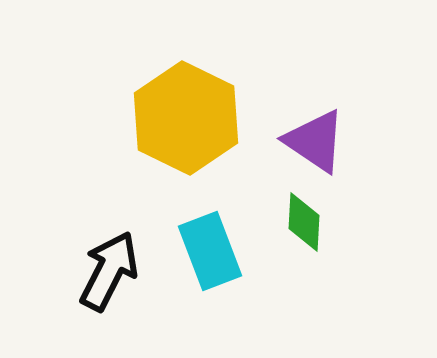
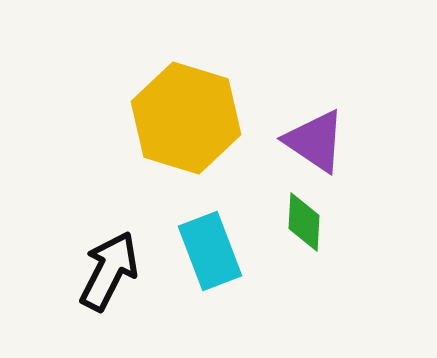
yellow hexagon: rotated 9 degrees counterclockwise
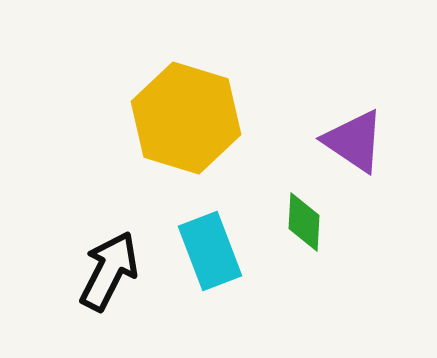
purple triangle: moved 39 px right
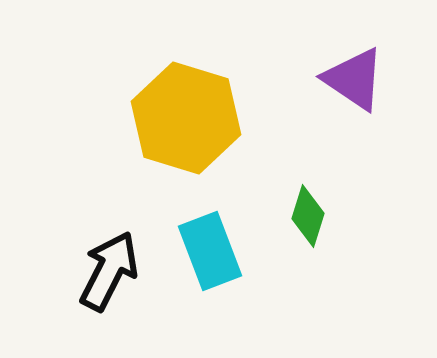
purple triangle: moved 62 px up
green diamond: moved 4 px right, 6 px up; rotated 14 degrees clockwise
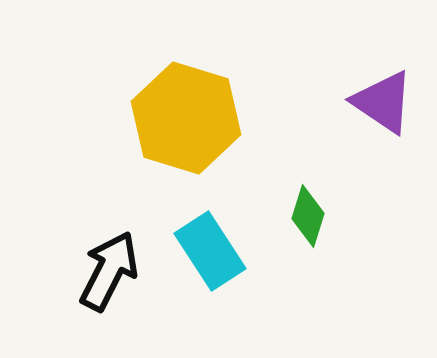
purple triangle: moved 29 px right, 23 px down
cyan rectangle: rotated 12 degrees counterclockwise
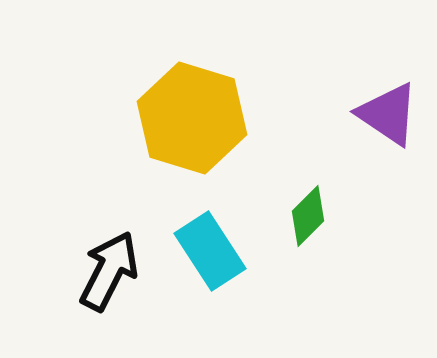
purple triangle: moved 5 px right, 12 px down
yellow hexagon: moved 6 px right
green diamond: rotated 28 degrees clockwise
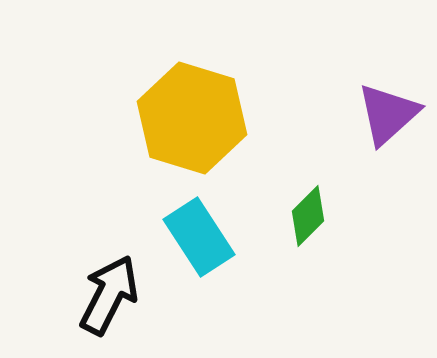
purple triangle: rotated 44 degrees clockwise
cyan rectangle: moved 11 px left, 14 px up
black arrow: moved 24 px down
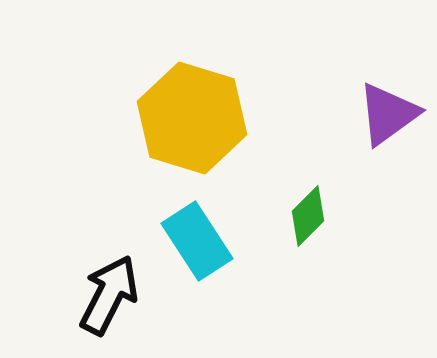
purple triangle: rotated 6 degrees clockwise
cyan rectangle: moved 2 px left, 4 px down
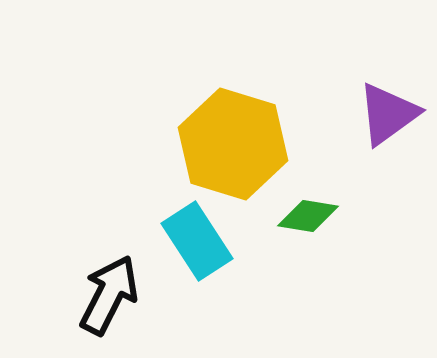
yellow hexagon: moved 41 px right, 26 px down
green diamond: rotated 54 degrees clockwise
